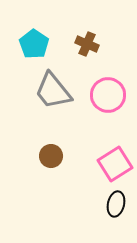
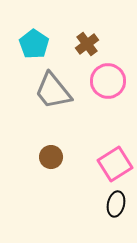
brown cross: rotated 30 degrees clockwise
pink circle: moved 14 px up
brown circle: moved 1 px down
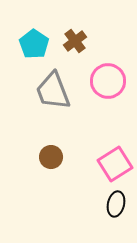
brown cross: moved 12 px left, 3 px up
gray trapezoid: rotated 18 degrees clockwise
